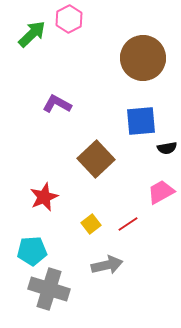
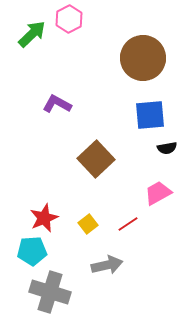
blue square: moved 9 px right, 6 px up
pink trapezoid: moved 3 px left, 1 px down
red star: moved 21 px down
yellow square: moved 3 px left
gray cross: moved 1 px right, 3 px down
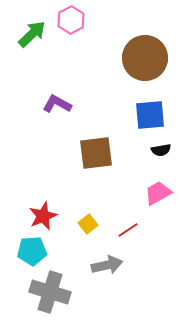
pink hexagon: moved 2 px right, 1 px down
brown circle: moved 2 px right
black semicircle: moved 6 px left, 2 px down
brown square: moved 6 px up; rotated 36 degrees clockwise
red star: moved 1 px left, 2 px up
red line: moved 6 px down
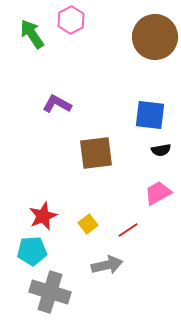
green arrow: rotated 80 degrees counterclockwise
brown circle: moved 10 px right, 21 px up
blue square: rotated 12 degrees clockwise
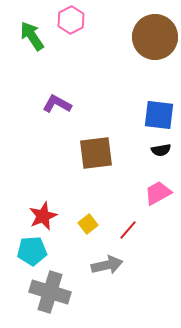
green arrow: moved 2 px down
blue square: moved 9 px right
red line: rotated 15 degrees counterclockwise
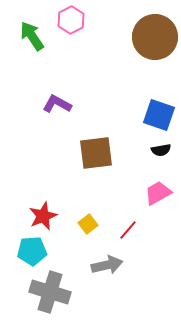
blue square: rotated 12 degrees clockwise
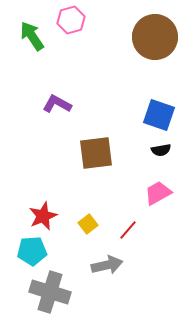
pink hexagon: rotated 12 degrees clockwise
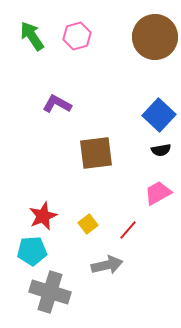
pink hexagon: moved 6 px right, 16 px down
blue square: rotated 24 degrees clockwise
